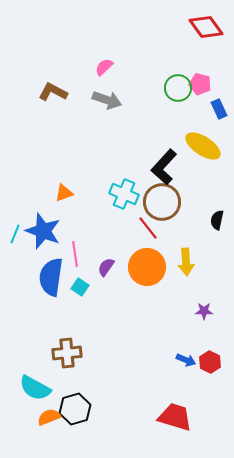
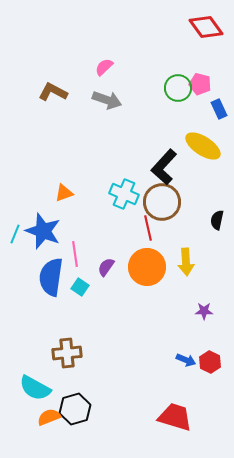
red line: rotated 25 degrees clockwise
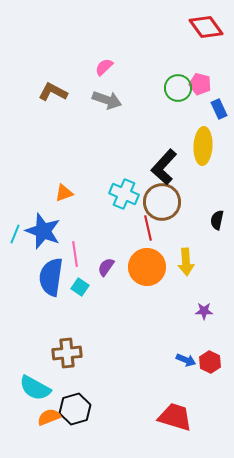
yellow ellipse: rotated 60 degrees clockwise
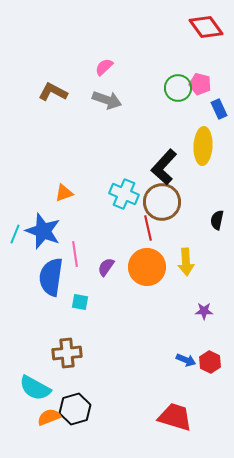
cyan square: moved 15 px down; rotated 24 degrees counterclockwise
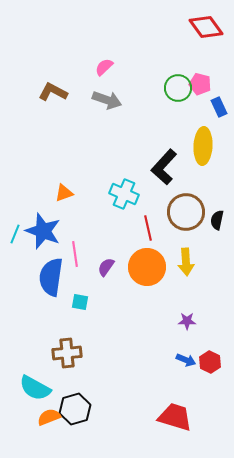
blue rectangle: moved 2 px up
brown circle: moved 24 px right, 10 px down
purple star: moved 17 px left, 10 px down
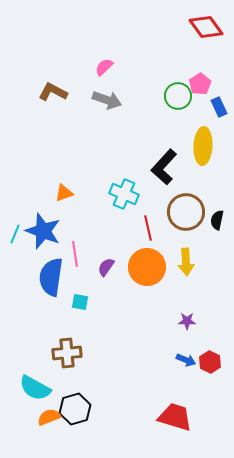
pink pentagon: rotated 25 degrees clockwise
green circle: moved 8 px down
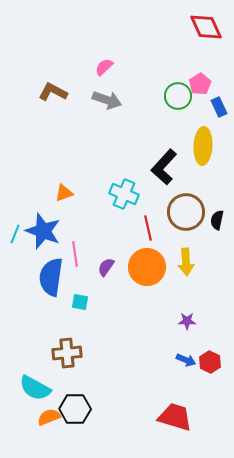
red diamond: rotated 12 degrees clockwise
black hexagon: rotated 16 degrees clockwise
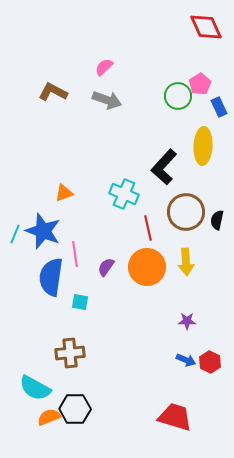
brown cross: moved 3 px right
